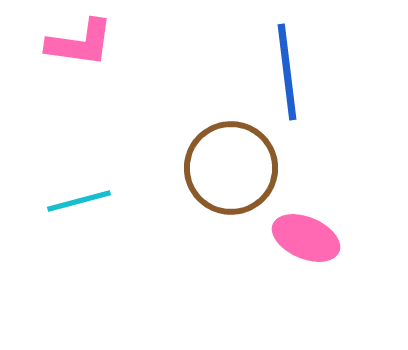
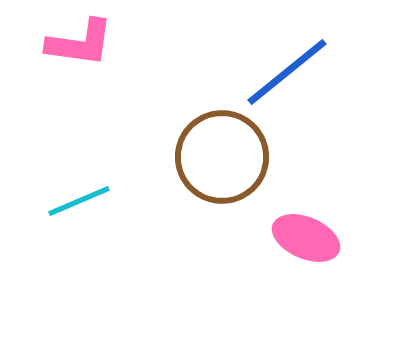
blue line: rotated 58 degrees clockwise
brown circle: moved 9 px left, 11 px up
cyan line: rotated 8 degrees counterclockwise
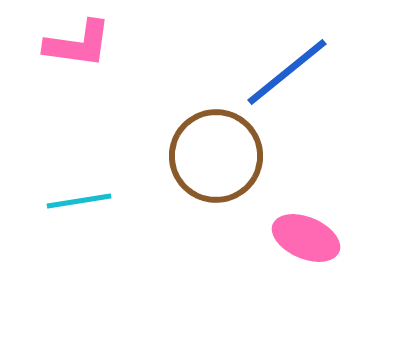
pink L-shape: moved 2 px left, 1 px down
brown circle: moved 6 px left, 1 px up
cyan line: rotated 14 degrees clockwise
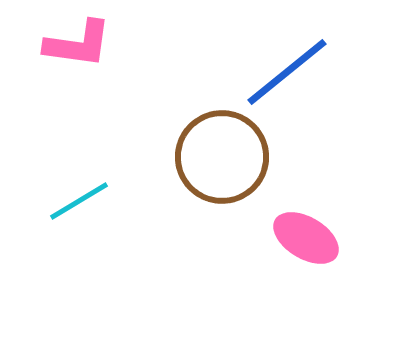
brown circle: moved 6 px right, 1 px down
cyan line: rotated 22 degrees counterclockwise
pink ellipse: rotated 8 degrees clockwise
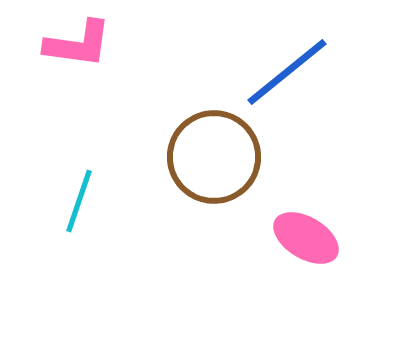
brown circle: moved 8 px left
cyan line: rotated 40 degrees counterclockwise
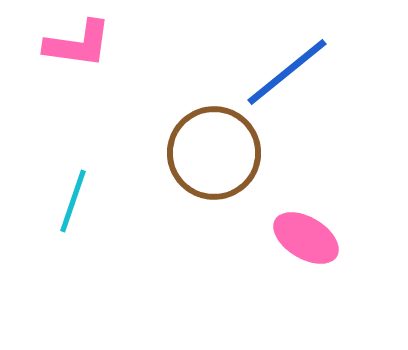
brown circle: moved 4 px up
cyan line: moved 6 px left
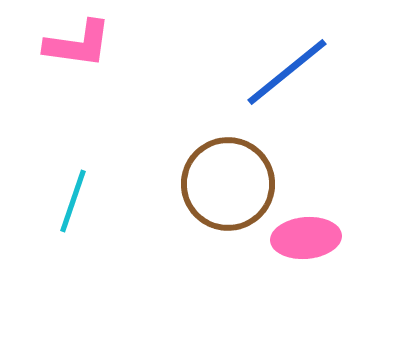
brown circle: moved 14 px right, 31 px down
pink ellipse: rotated 36 degrees counterclockwise
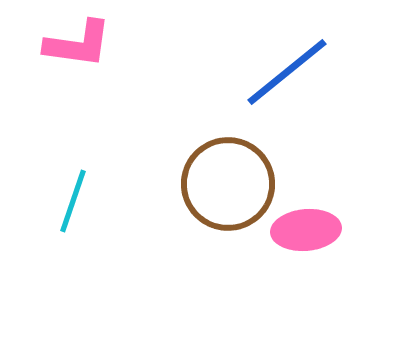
pink ellipse: moved 8 px up
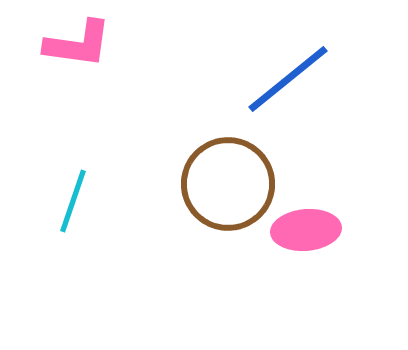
blue line: moved 1 px right, 7 px down
